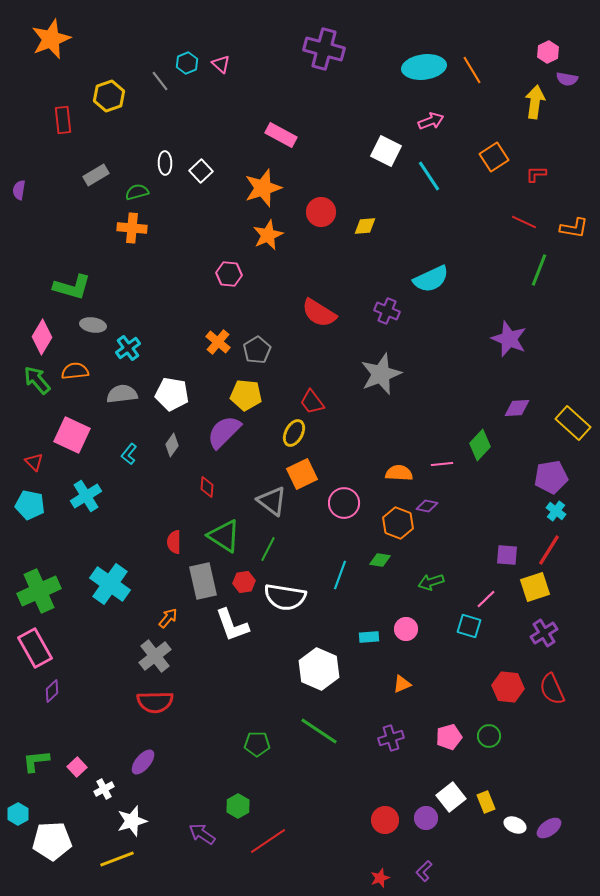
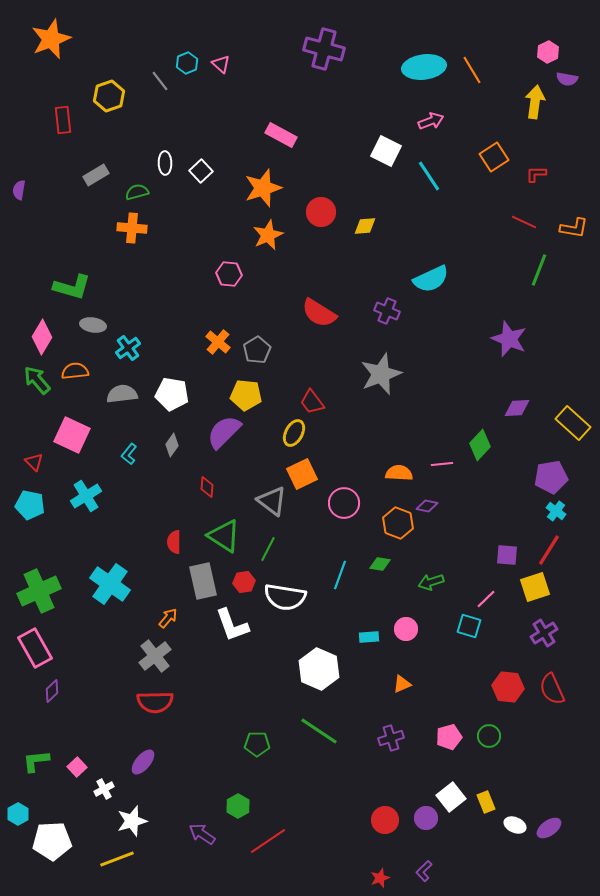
green diamond at (380, 560): moved 4 px down
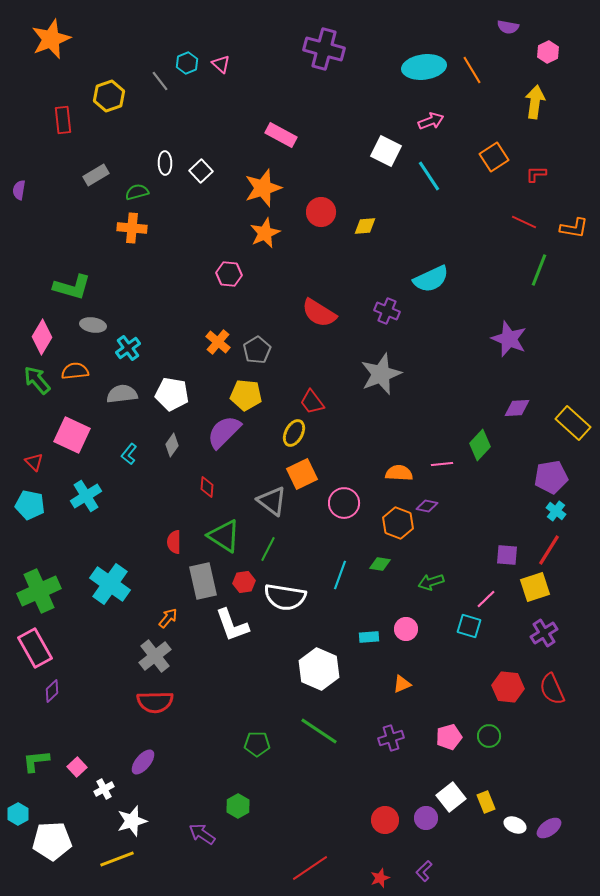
purple semicircle at (567, 79): moved 59 px left, 52 px up
orange star at (268, 235): moved 3 px left, 2 px up
red line at (268, 841): moved 42 px right, 27 px down
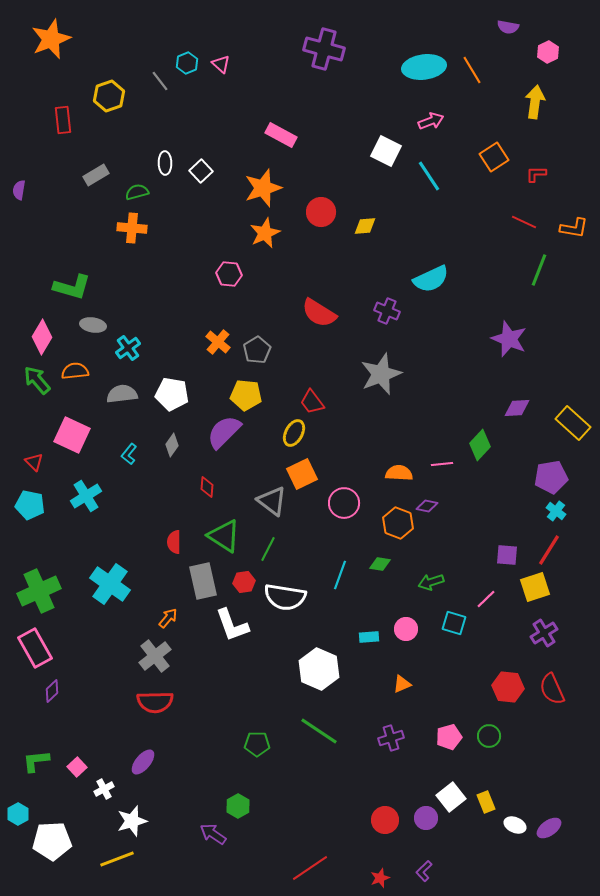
cyan square at (469, 626): moved 15 px left, 3 px up
purple arrow at (202, 834): moved 11 px right
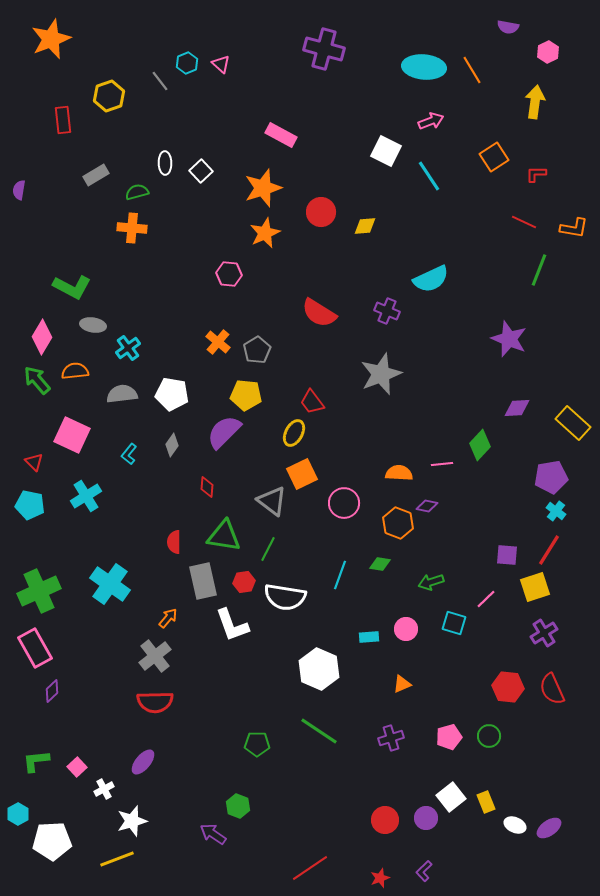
cyan ellipse at (424, 67): rotated 12 degrees clockwise
green L-shape at (72, 287): rotated 12 degrees clockwise
green triangle at (224, 536): rotated 24 degrees counterclockwise
green hexagon at (238, 806): rotated 10 degrees counterclockwise
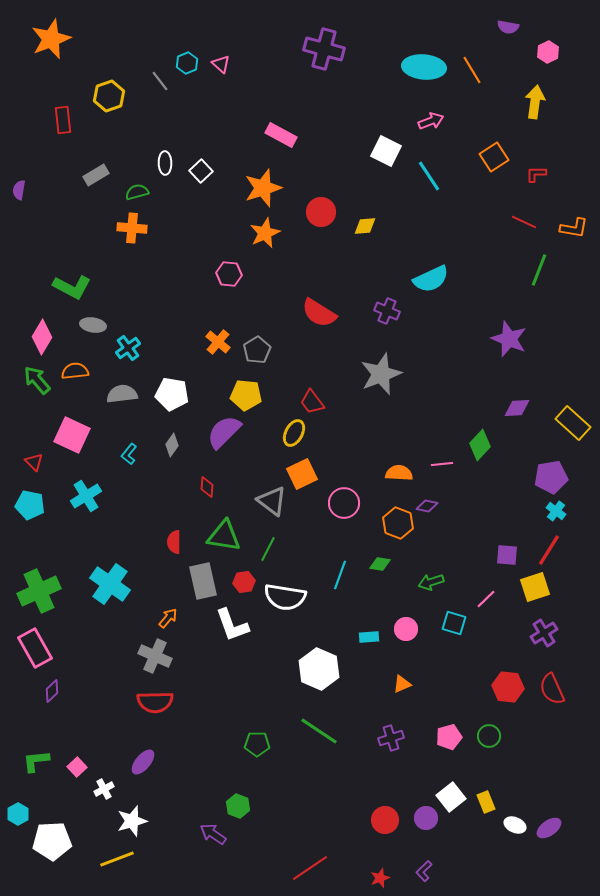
gray cross at (155, 656): rotated 28 degrees counterclockwise
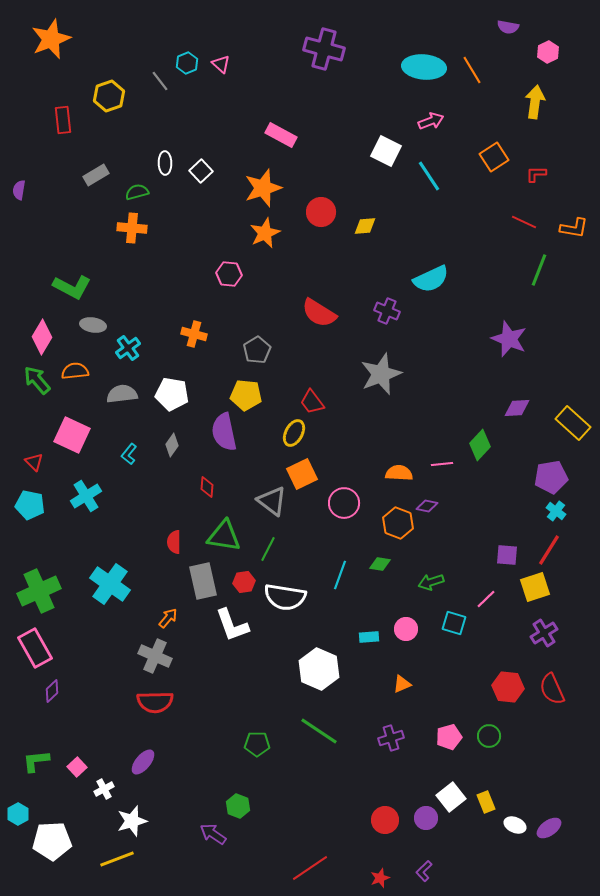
orange cross at (218, 342): moved 24 px left, 8 px up; rotated 25 degrees counterclockwise
purple semicircle at (224, 432): rotated 57 degrees counterclockwise
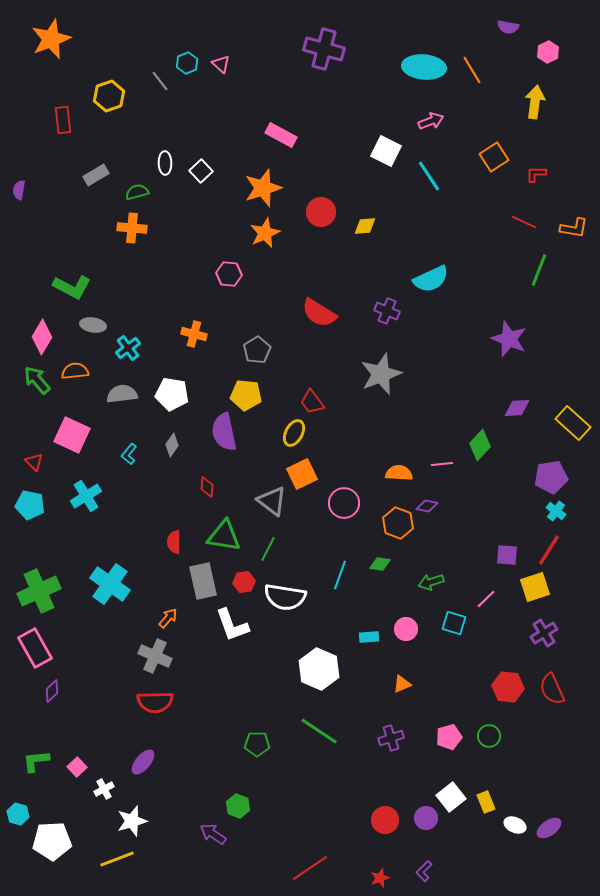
cyan hexagon at (18, 814): rotated 15 degrees counterclockwise
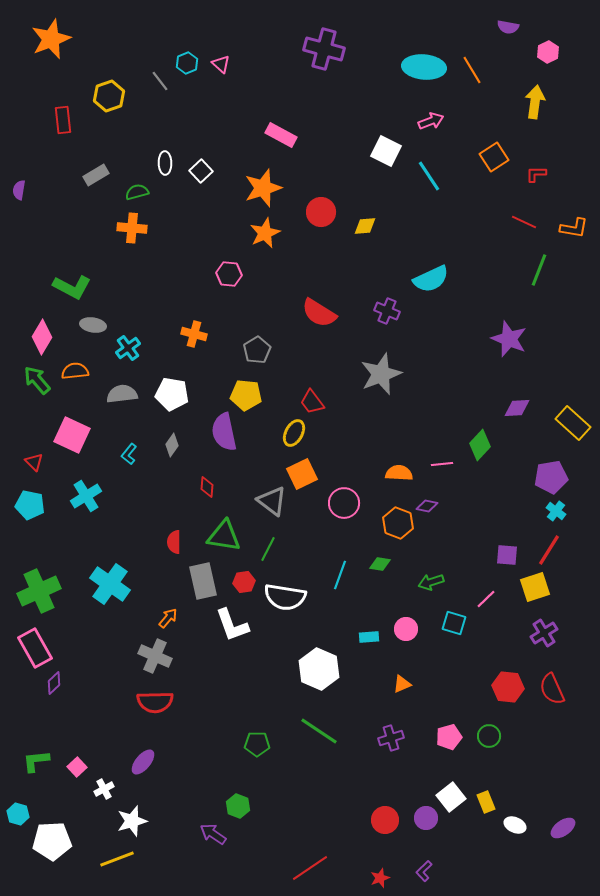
purple diamond at (52, 691): moved 2 px right, 8 px up
purple ellipse at (549, 828): moved 14 px right
